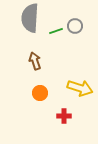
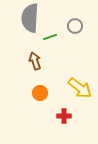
green line: moved 6 px left, 6 px down
yellow arrow: rotated 20 degrees clockwise
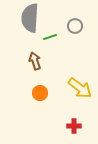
red cross: moved 10 px right, 10 px down
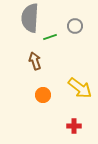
orange circle: moved 3 px right, 2 px down
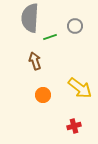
red cross: rotated 16 degrees counterclockwise
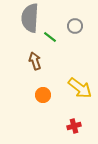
green line: rotated 56 degrees clockwise
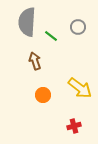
gray semicircle: moved 3 px left, 4 px down
gray circle: moved 3 px right, 1 px down
green line: moved 1 px right, 1 px up
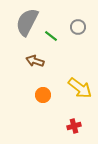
gray semicircle: rotated 24 degrees clockwise
brown arrow: rotated 54 degrees counterclockwise
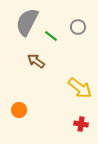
brown arrow: moved 1 px right; rotated 18 degrees clockwise
orange circle: moved 24 px left, 15 px down
red cross: moved 7 px right, 2 px up; rotated 24 degrees clockwise
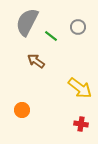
orange circle: moved 3 px right
